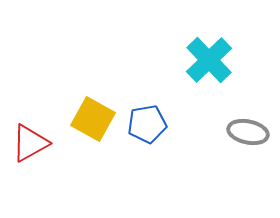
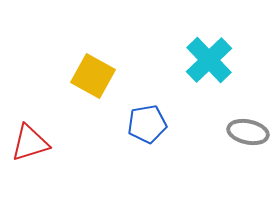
yellow square: moved 43 px up
red triangle: rotated 12 degrees clockwise
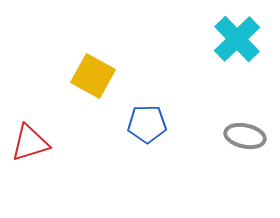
cyan cross: moved 28 px right, 21 px up
blue pentagon: rotated 9 degrees clockwise
gray ellipse: moved 3 px left, 4 px down
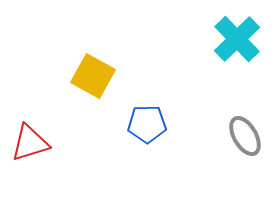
gray ellipse: rotated 48 degrees clockwise
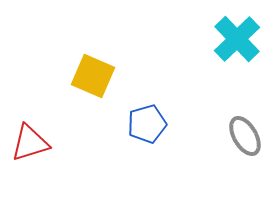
yellow square: rotated 6 degrees counterclockwise
blue pentagon: rotated 15 degrees counterclockwise
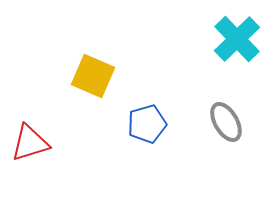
gray ellipse: moved 19 px left, 14 px up
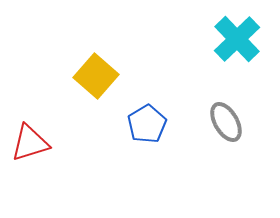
yellow square: moved 3 px right; rotated 18 degrees clockwise
blue pentagon: rotated 15 degrees counterclockwise
